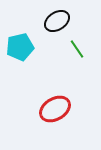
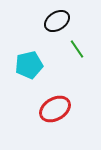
cyan pentagon: moved 9 px right, 18 px down
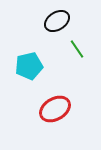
cyan pentagon: moved 1 px down
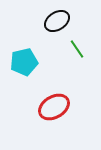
cyan pentagon: moved 5 px left, 4 px up
red ellipse: moved 1 px left, 2 px up
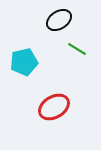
black ellipse: moved 2 px right, 1 px up
green line: rotated 24 degrees counterclockwise
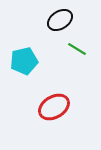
black ellipse: moved 1 px right
cyan pentagon: moved 1 px up
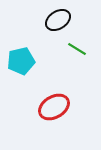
black ellipse: moved 2 px left
cyan pentagon: moved 3 px left
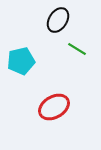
black ellipse: rotated 25 degrees counterclockwise
